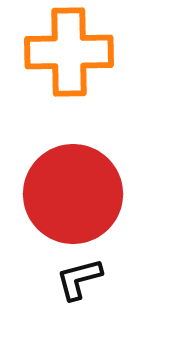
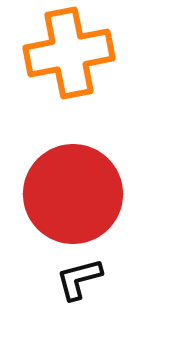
orange cross: moved 1 px down; rotated 10 degrees counterclockwise
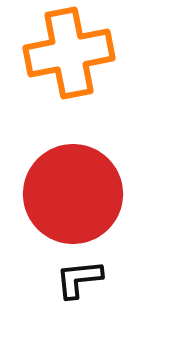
black L-shape: rotated 9 degrees clockwise
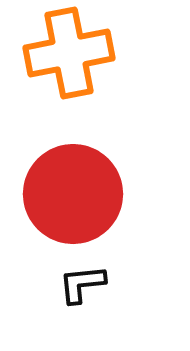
black L-shape: moved 3 px right, 5 px down
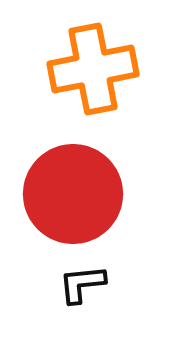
orange cross: moved 24 px right, 16 px down
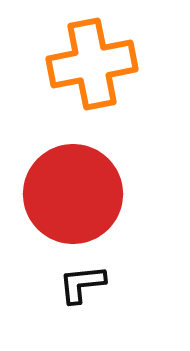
orange cross: moved 1 px left, 5 px up
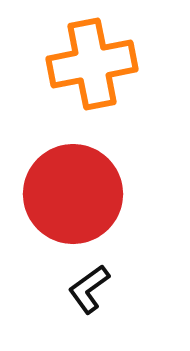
black L-shape: moved 7 px right, 5 px down; rotated 30 degrees counterclockwise
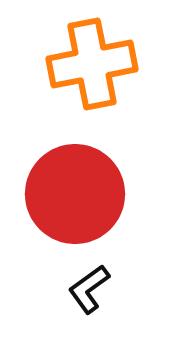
red circle: moved 2 px right
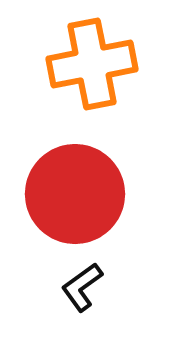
black L-shape: moved 7 px left, 2 px up
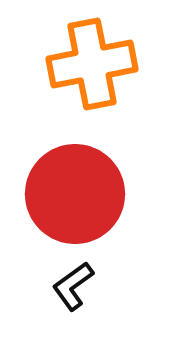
black L-shape: moved 9 px left, 1 px up
